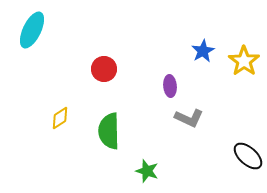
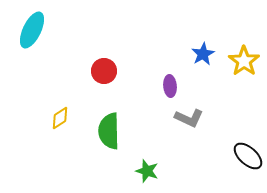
blue star: moved 3 px down
red circle: moved 2 px down
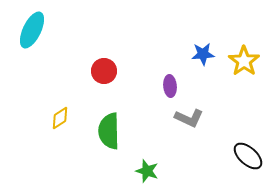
blue star: rotated 25 degrees clockwise
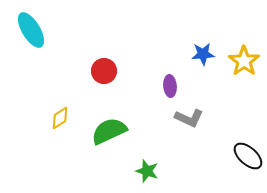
cyan ellipse: moved 1 px left; rotated 57 degrees counterclockwise
green semicircle: rotated 66 degrees clockwise
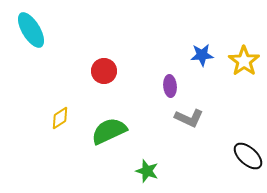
blue star: moved 1 px left, 1 px down
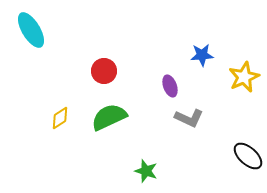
yellow star: moved 16 px down; rotated 12 degrees clockwise
purple ellipse: rotated 15 degrees counterclockwise
green semicircle: moved 14 px up
green star: moved 1 px left
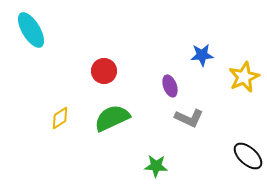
green semicircle: moved 3 px right, 1 px down
green star: moved 10 px right, 5 px up; rotated 15 degrees counterclockwise
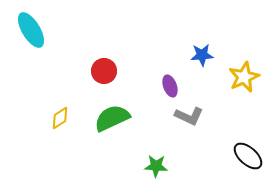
gray L-shape: moved 2 px up
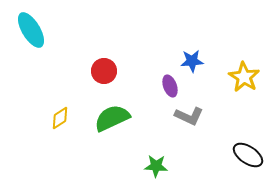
blue star: moved 10 px left, 6 px down
yellow star: rotated 16 degrees counterclockwise
black ellipse: moved 1 px up; rotated 8 degrees counterclockwise
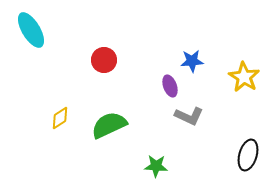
red circle: moved 11 px up
green semicircle: moved 3 px left, 7 px down
black ellipse: rotated 72 degrees clockwise
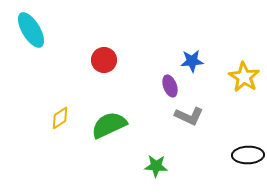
black ellipse: rotated 72 degrees clockwise
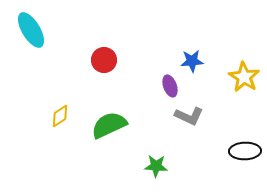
yellow diamond: moved 2 px up
black ellipse: moved 3 px left, 4 px up
